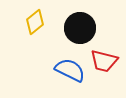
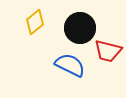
red trapezoid: moved 4 px right, 10 px up
blue semicircle: moved 5 px up
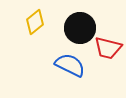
red trapezoid: moved 3 px up
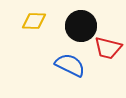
yellow diamond: moved 1 px left, 1 px up; rotated 40 degrees clockwise
black circle: moved 1 px right, 2 px up
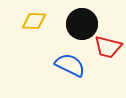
black circle: moved 1 px right, 2 px up
red trapezoid: moved 1 px up
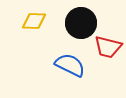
black circle: moved 1 px left, 1 px up
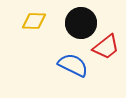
red trapezoid: moved 2 px left; rotated 52 degrees counterclockwise
blue semicircle: moved 3 px right
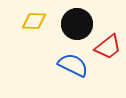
black circle: moved 4 px left, 1 px down
red trapezoid: moved 2 px right
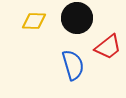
black circle: moved 6 px up
blue semicircle: rotated 48 degrees clockwise
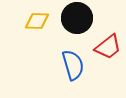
yellow diamond: moved 3 px right
